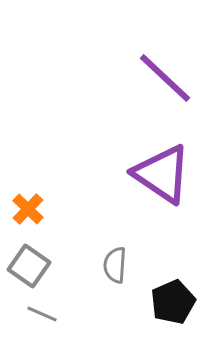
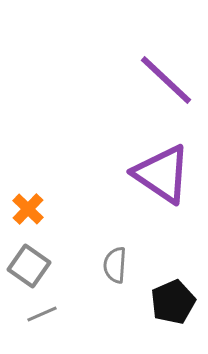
purple line: moved 1 px right, 2 px down
gray line: rotated 48 degrees counterclockwise
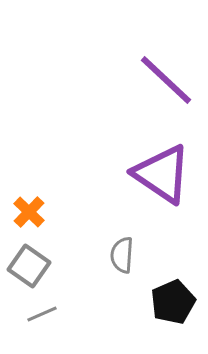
orange cross: moved 1 px right, 3 px down
gray semicircle: moved 7 px right, 10 px up
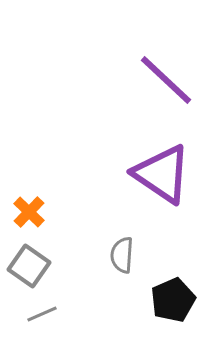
black pentagon: moved 2 px up
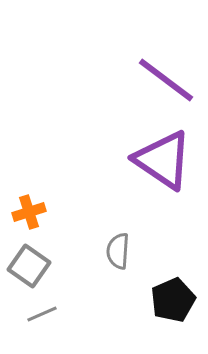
purple line: rotated 6 degrees counterclockwise
purple triangle: moved 1 px right, 14 px up
orange cross: rotated 28 degrees clockwise
gray semicircle: moved 4 px left, 4 px up
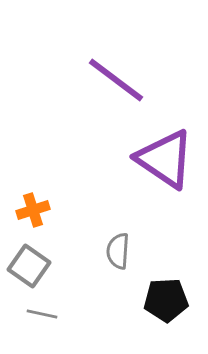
purple line: moved 50 px left
purple triangle: moved 2 px right, 1 px up
orange cross: moved 4 px right, 2 px up
black pentagon: moved 7 px left; rotated 21 degrees clockwise
gray line: rotated 36 degrees clockwise
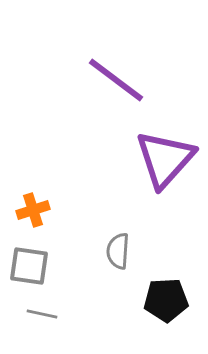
purple triangle: rotated 38 degrees clockwise
gray square: rotated 27 degrees counterclockwise
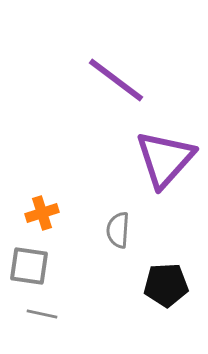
orange cross: moved 9 px right, 3 px down
gray semicircle: moved 21 px up
black pentagon: moved 15 px up
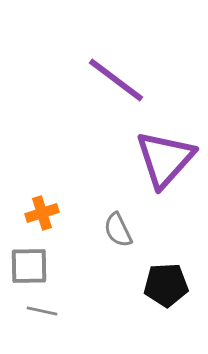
gray semicircle: rotated 30 degrees counterclockwise
gray square: rotated 9 degrees counterclockwise
gray line: moved 3 px up
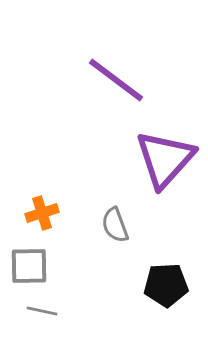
gray semicircle: moved 3 px left, 5 px up; rotated 6 degrees clockwise
